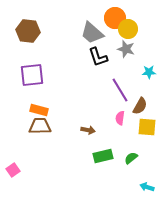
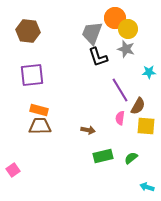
gray trapezoid: rotated 70 degrees clockwise
brown semicircle: moved 2 px left
yellow square: moved 1 px left, 1 px up
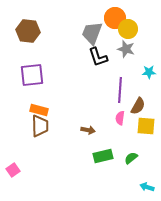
purple line: rotated 35 degrees clockwise
brown trapezoid: rotated 90 degrees clockwise
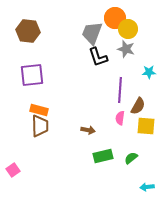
cyan arrow: rotated 24 degrees counterclockwise
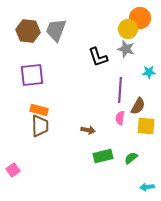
orange circle: moved 25 px right
gray trapezoid: moved 36 px left, 3 px up
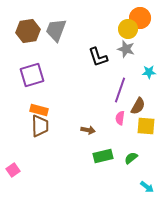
brown hexagon: rotated 15 degrees counterclockwise
purple square: rotated 10 degrees counterclockwise
purple line: rotated 15 degrees clockwise
cyan arrow: rotated 136 degrees counterclockwise
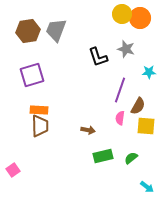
yellow circle: moved 6 px left, 15 px up
orange rectangle: rotated 12 degrees counterclockwise
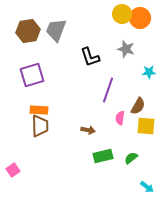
black L-shape: moved 8 px left
purple line: moved 12 px left
